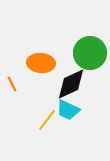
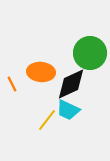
orange ellipse: moved 9 px down
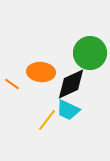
orange line: rotated 28 degrees counterclockwise
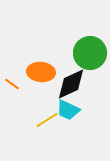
yellow line: rotated 20 degrees clockwise
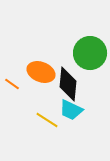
orange ellipse: rotated 16 degrees clockwise
black diamond: moved 3 px left; rotated 60 degrees counterclockwise
cyan trapezoid: moved 3 px right
yellow line: rotated 65 degrees clockwise
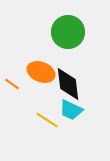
green circle: moved 22 px left, 21 px up
black diamond: rotated 12 degrees counterclockwise
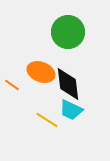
orange line: moved 1 px down
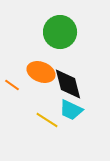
green circle: moved 8 px left
black diamond: rotated 8 degrees counterclockwise
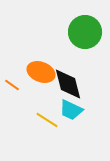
green circle: moved 25 px right
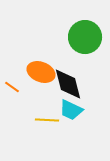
green circle: moved 5 px down
orange line: moved 2 px down
yellow line: rotated 30 degrees counterclockwise
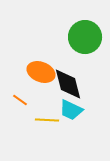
orange line: moved 8 px right, 13 px down
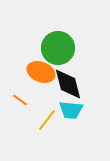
green circle: moved 27 px left, 11 px down
cyan trapezoid: rotated 20 degrees counterclockwise
yellow line: rotated 55 degrees counterclockwise
